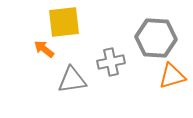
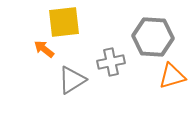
gray hexagon: moved 3 px left, 1 px up
gray triangle: rotated 24 degrees counterclockwise
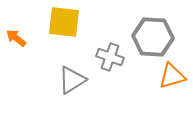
yellow square: rotated 12 degrees clockwise
orange arrow: moved 28 px left, 11 px up
gray cross: moved 1 px left, 5 px up; rotated 32 degrees clockwise
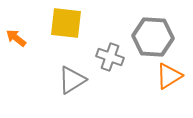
yellow square: moved 2 px right, 1 px down
orange triangle: moved 3 px left; rotated 16 degrees counterclockwise
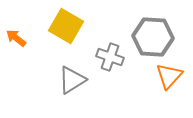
yellow square: moved 3 px down; rotated 24 degrees clockwise
orange triangle: rotated 16 degrees counterclockwise
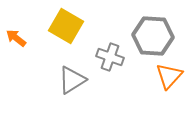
gray hexagon: moved 1 px up
